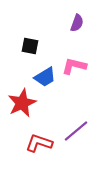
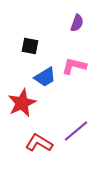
red L-shape: rotated 12 degrees clockwise
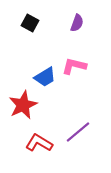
black square: moved 23 px up; rotated 18 degrees clockwise
red star: moved 1 px right, 2 px down
purple line: moved 2 px right, 1 px down
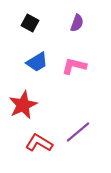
blue trapezoid: moved 8 px left, 15 px up
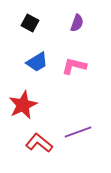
purple line: rotated 20 degrees clockwise
red L-shape: rotated 8 degrees clockwise
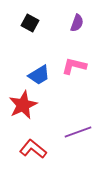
blue trapezoid: moved 2 px right, 13 px down
red L-shape: moved 6 px left, 6 px down
